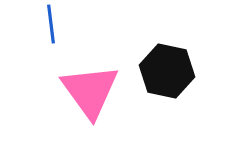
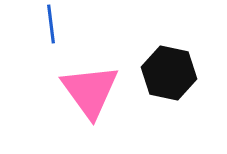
black hexagon: moved 2 px right, 2 px down
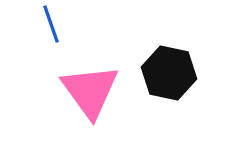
blue line: rotated 12 degrees counterclockwise
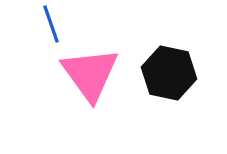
pink triangle: moved 17 px up
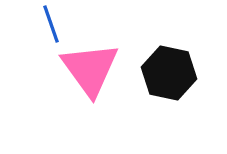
pink triangle: moved 5 px up
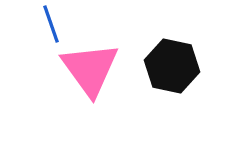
black hexagon: moved 3 px right, 7 px up
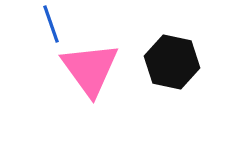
black hexagon: moved 4 px up
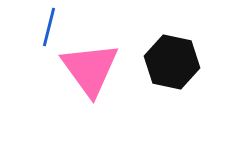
blue line: moved 2 px left, 3 px down; rotated 33 degrees clockwise
